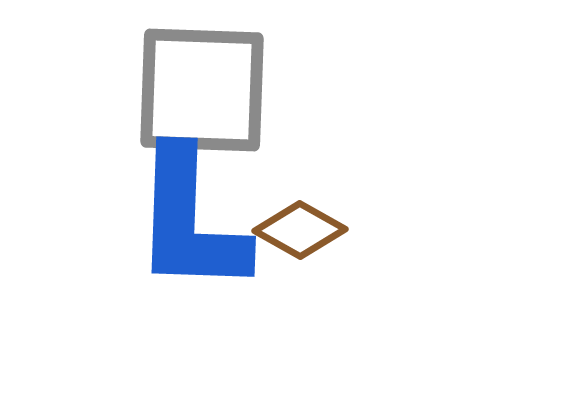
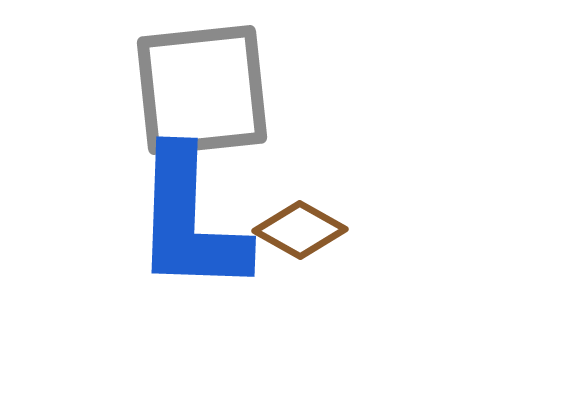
gray square: rotated 8 degrees counterclockwise
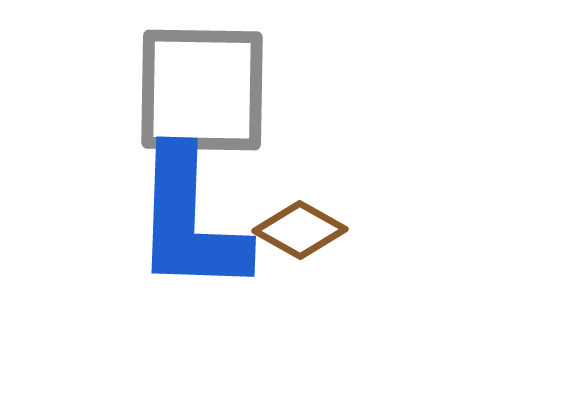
gray square: rotated 7 degrees clockwise
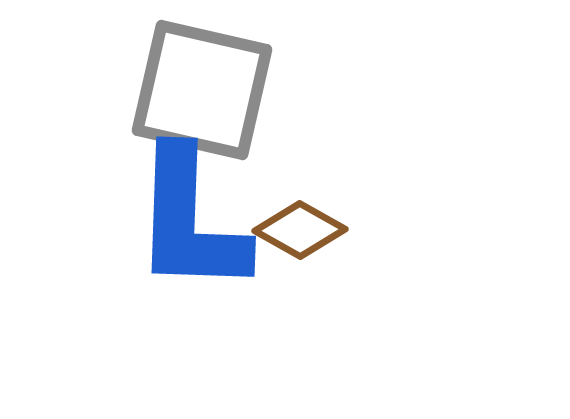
gray square: rotated 12 degrees clockwise
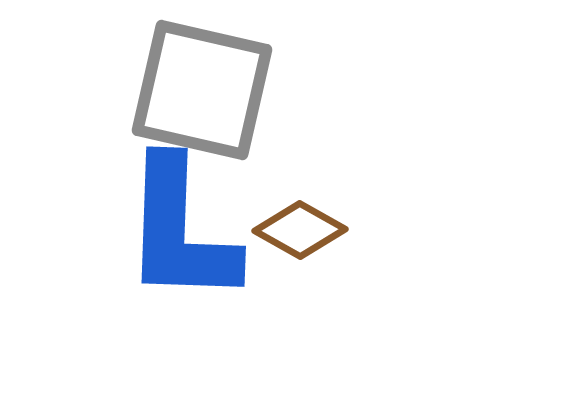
blue L-shape: moved 10 px left, 10 px down
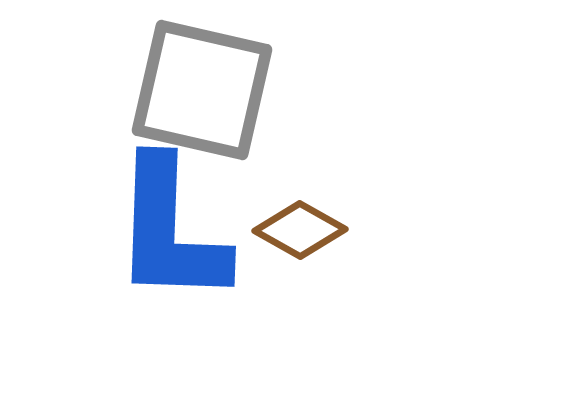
blue L-shape: moved 10 px left
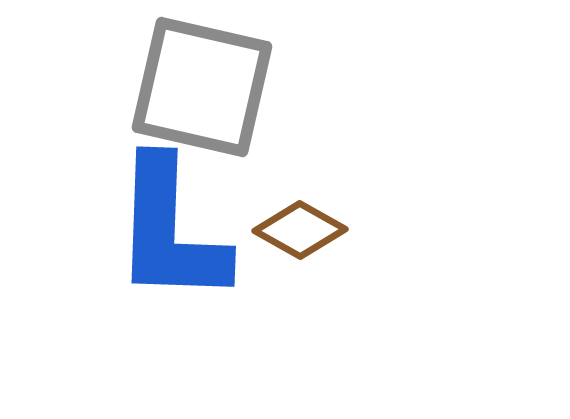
gray square: moved 3 px up
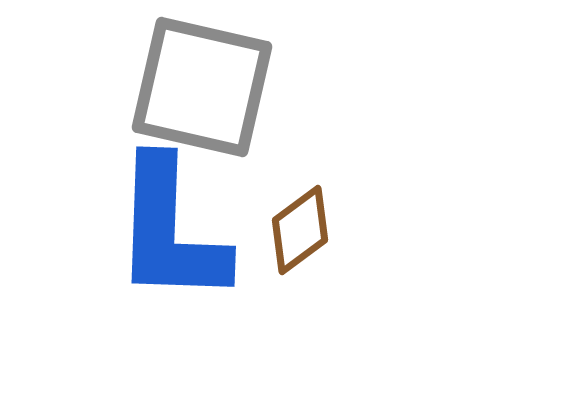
brown diamond: rotated 66 degrees counterclockwise
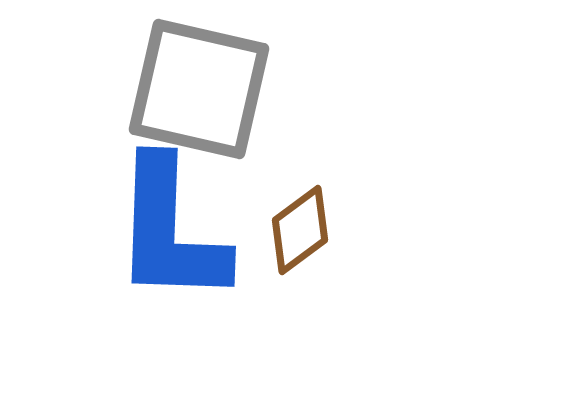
gray square: moved 3 px left, 2 px down
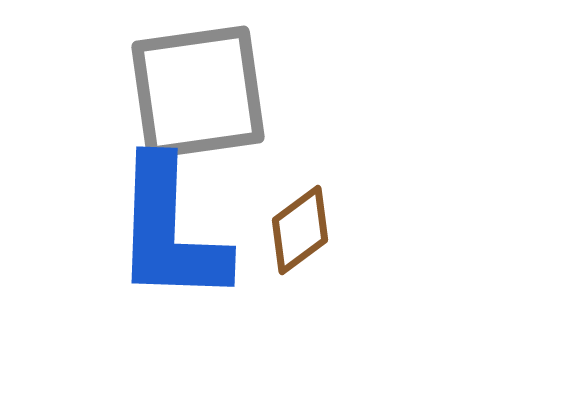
gray square: moved 1 px left, 3 px down; rotated 21 degrees counterclockwise
